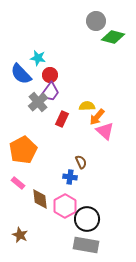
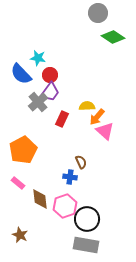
gray circle: moved 2 px right, 8 px up
green diamond: rotated 20 degrees clockwise
pink hexagon: rotated 10 degrees clockwise
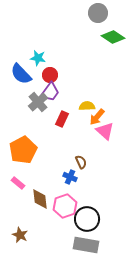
blue cross: rotated 16 degrees clockwise
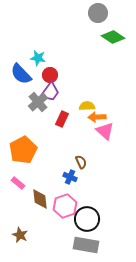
orange arrow: rotated 48 degrees clockwise
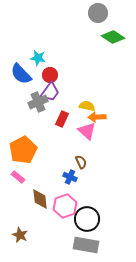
gray cross: rotated 18 degrees clockwise
yellow semicircle: rotated 14 degrees clockwise
pink triangle: moved 18 px left
pink rectangle: moved 6 px up
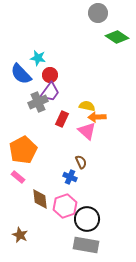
green diamond: moved 4 px right
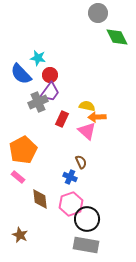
green diamond: rotated 30 degrees clockwise
pink hexagon: moved 6 px right, 2 px up
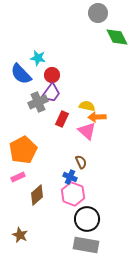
red circle: moved 2 px right
purple trapezoid: moved 1 px right, 1 px down
pink rectangle: rotated 64 degrees counterclockwise
brown diamond: moved 3 px left, 4 px up; rotated 55 degrees clockwise
pink hexagon: moved 2 px right, 10 px up; rotated 20 degrees counterclockwise
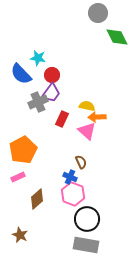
brown diamond: moved 4 px down
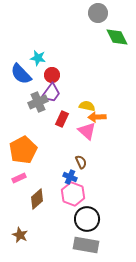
pink rectangle: moved 1 px right, 1 px down
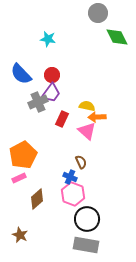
cyan star: moved 10 px right, 19 px up
orange pentagon: moved 5 px down
